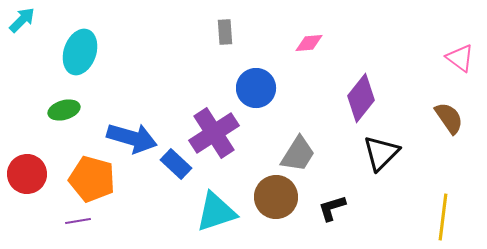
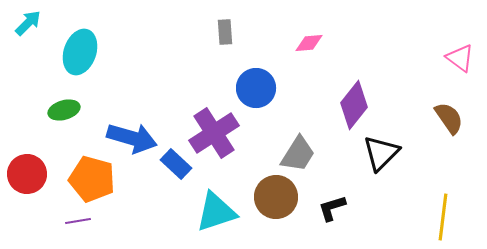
cyan arrow: moved 6 px right, 3 px down
purple diamond: moved 7 px left, 7 px down
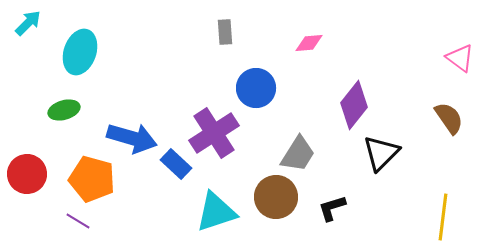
purple line: rotated 40 degrees clockwise
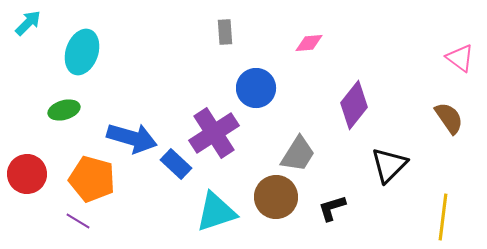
cyan ellipse: moved 2 px right
black triangle: moved 8 px right, 12 px down
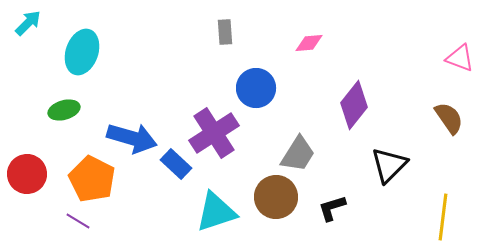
pink triangle: rotated 16 degrees counterclockwise
orange pentagon: rotated 12 degrees clockwise
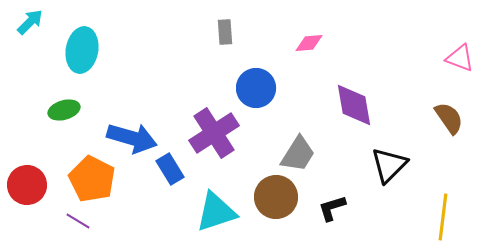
cyan arrow: moved 2 px right, 1 px up
cyan ellipse: moved 2 px up; rotated 9 degrees counterclockwise
purple diamond: rotated 48 degrees counterclockwise
blue rectangle: moved 6 px left, 5 px down; rotated 16 degrees clockwise
red circle: moved 11 px down
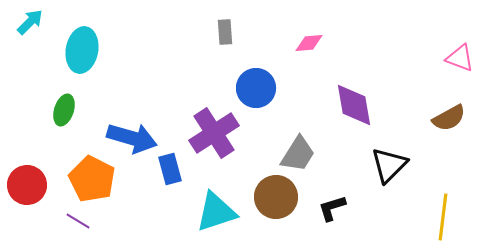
green ellipse: rotated 56 degrees counterclockwise
brown semicircle: rotated 96 degrees clockwise
blue rectangle: rotated 16 degrees clockwise
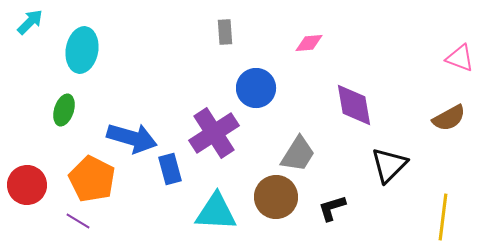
cyan triangle: rotated 21 degrees clockwise
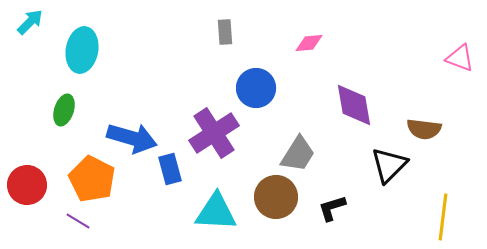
brown semicircle: moved 25 px left, 11 px down; rotated 36 degrees clockwise
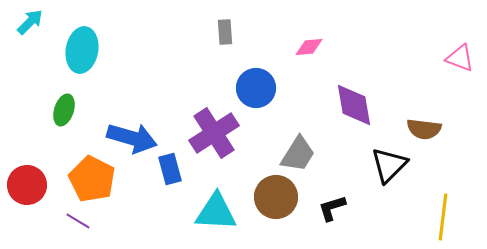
pink diamond: moved 4 px down
